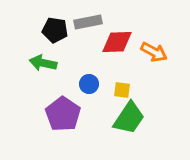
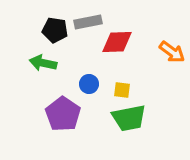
orange arrow: moved 18 px right; rotated 8 degrees clockwise
green trapezoid: rotated 45 degrees clockwise
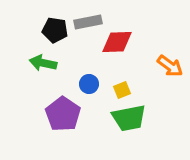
orange arrow: moved 2 px left, 14 px down
yellow square: rotated 30 degrees counterclockwise
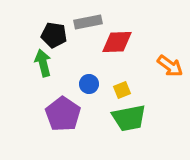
black pentagon: moved 1 px left, 5 px down
green arrow: rotated 64 degrees clockwise
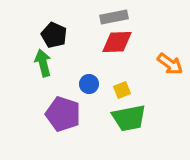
gray rectangle: moved 26 px right, 5 px up
black pentagon: rotated 15 degrees clockwise
orange arrow: moved 2 px up
purple pentagon: rotated 16 degrees counterclockwise
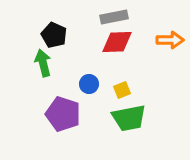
orange arrow: moved 24 px up; rotated 36 degrees counterclockwise
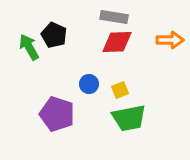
gray rectangle: rotated 20 degrees clockwise
green arrow: moved 14 px left, 16 px up; rotated 16 degrees counterclockwise
yellow square: moved 2 px left
purple pentagon: moved 6 px left
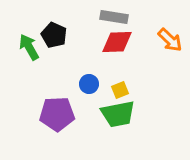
orange arrow: rotated 44 degrees clockwise
purple pentagon: rotated 20 degrees counterclockwise
green trapezoid: moved 11 px left, 4 px up
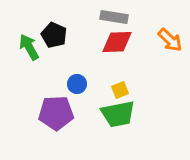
blue circle: moved 12 px left
purple pentagon: moved 1 px left, 1 px up
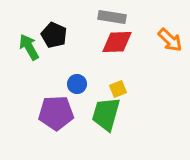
gray rectangle: moved 2 px left
yellow square: moved 2 px left, 1 px up
green trapezoid: moved 12 px left; rotated 117 degrees clockwise
